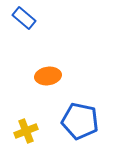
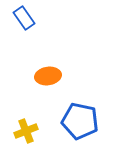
blue rectangle: rotated 15 degrees clockwise
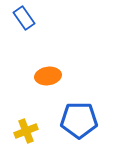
blue pentagon: moved 1 px left, 1 px up; rotated 12 degrees counterclockwise
